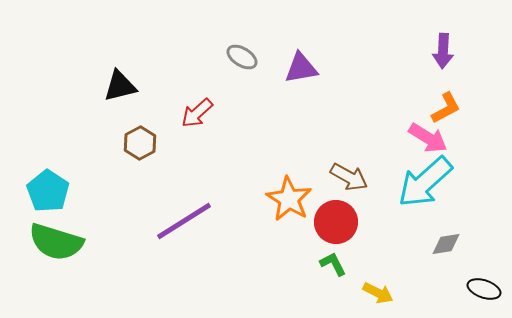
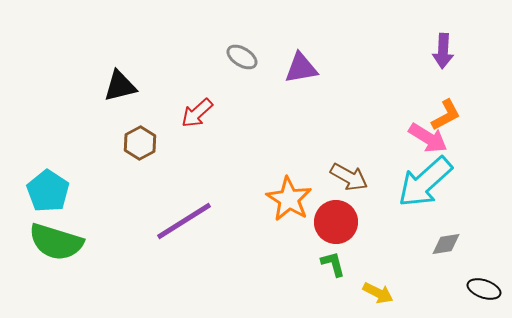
orange L-shape: moved 7 px down
green L-shape: rotated 12 degrees clockwise
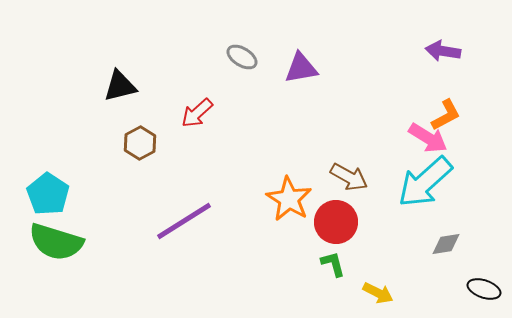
purple arrow: rotated 96 degrees clockwise
cyan pentagon: moved 3 px down
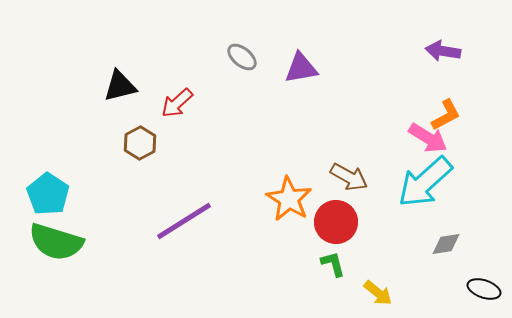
gray ellipse: rotated 8 degrees clockwise
red arrow: moved 20 px left, 10 px up
yellow arrow: rotated 12 degrees clockwise
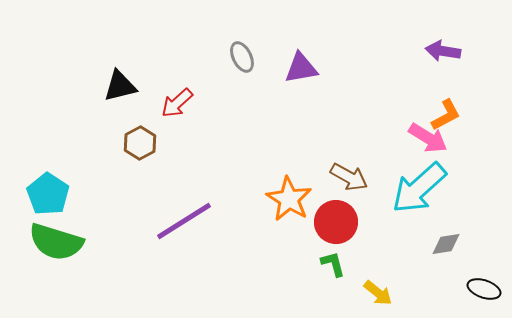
gray ellipse: rotated 24 degrees clockwise
cyan arrow: moved 6 px left, 6 px down
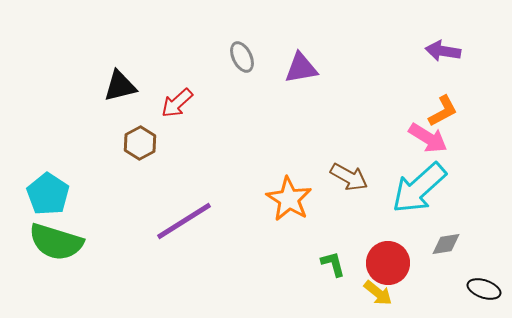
orange L-shape: moved 3 px left, 4 px up
red circle: moved 52 px right, 41 px down
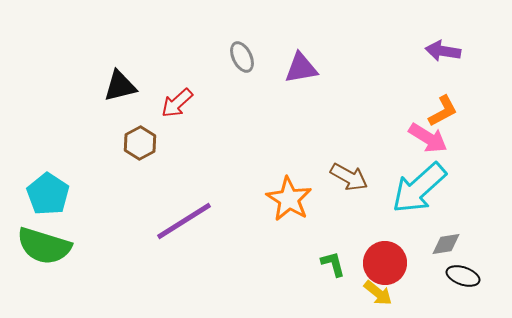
green semicircle: moved 12 px left, 4 px down
red circle: moved 3 px left
black ellipse: moved 21 px left, 13 px up
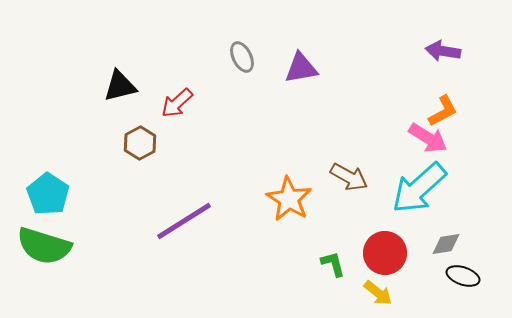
red circle: moved 10 px up
